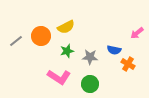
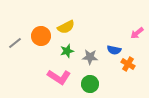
gray line: moved 1 px left, 2 px down
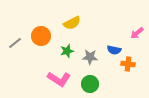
yellow semicircle: moved 6 px right, 4 px up
orange cross: rotated 24 degrees counterclockwise
pink L-shape: moved 2 px down
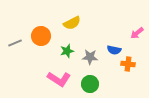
gray line: rotated 16 degrees clockwise
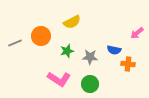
yellow semicircle: moved 1 px up
